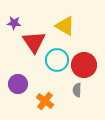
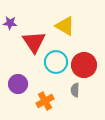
purple star: moved 4 px left
cyan circle: moved 1 px left, 2 px down
gray semicircle: moved 2 px left
orange cross: rotated 24 degrees clockwise
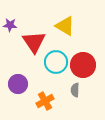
purple star: moved 2 px down
red circle: moved 1 px left
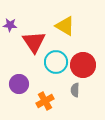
purple circle: moved 1 px right
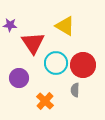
red triangle: moved 1 px left, 1 px down
cyan circle: moved 1 px down
purple circle: moved 6 px up
orange cross: rotated 18 degrees counterclockwise
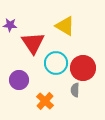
red circle: moved 3 px down
purple circle: moved 2 px down
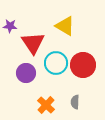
purple star: moved 1 px down
red circle: moved 3 px up
purple circle: moved 7 px right, 7 px up
gray semicircle: moved 12 px down
orange cross: moved 1 px right, 4 px down
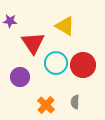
purple star: moved 5 px up
purple circle: moved 6 px left, 4 px down
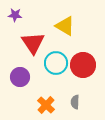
purple star: moved 5 px right, 6 px up
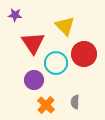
yellow triangle: rotated 15 degrees clockwise
red circle: moved 1 px right, 11 px up
purple circle: moved 14 px right, 3 px down
